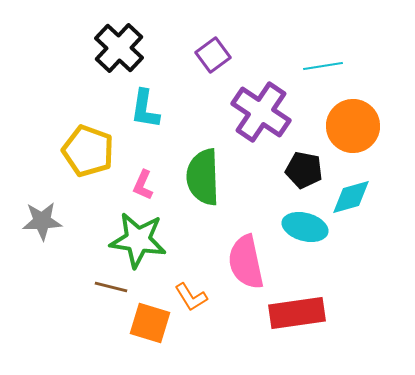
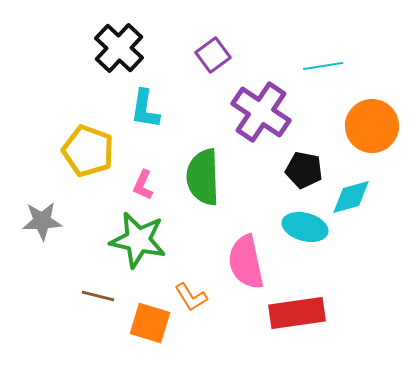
orange circle: moved 19 px right
green star: rotated 4 degrees clockwise
brown line: moved 13 px left, 9 px down
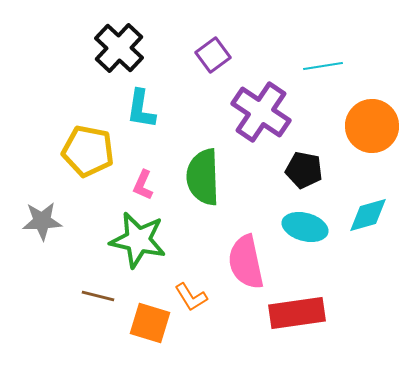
cyan L-shape: moved 4 px left
yellow pentagon: rotated 9 degrees counterclockwise
cyan diamond: moved 17 px right, 18 px down
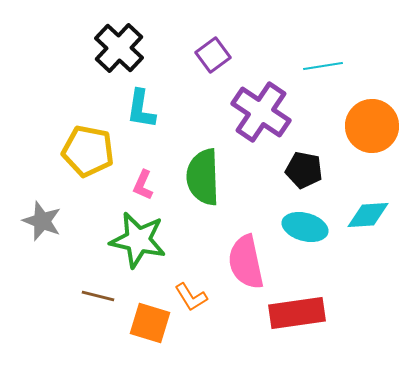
cyan diamond: rotated 12 degrees clockwise
gray star: rotated 24 degrees clockwise
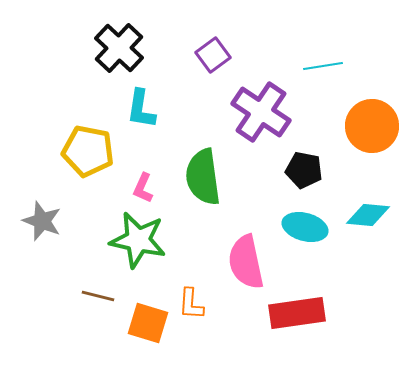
green semicircle: rotated 6 degrees counterclockwise
pink L-shape: moved 3 px down
cyan diamond: rotated 9 degrees clockwise
orange L-shape: moved 7 px down; rotated 36 degrees clockwise
orange square: moved 2 px left
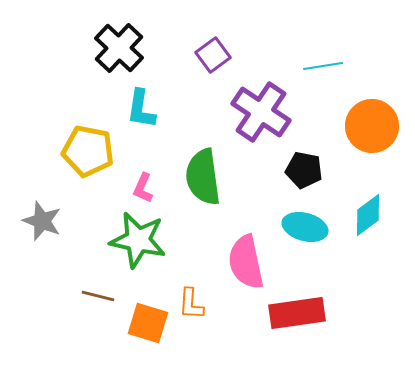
cyan diamond: rotated 42 degrees counterclockwise
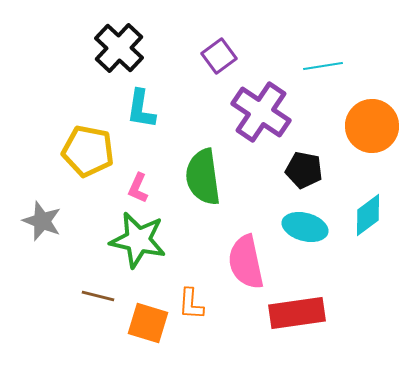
purple square: moved 6 px right, 1 px down
pink L-shape: moved 5 px left
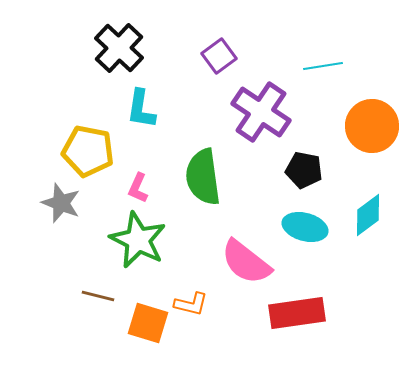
gray star: moved 19 px right, 18 px up
green star: rotated 14 degrees clockwise
pink semicircle: rotated 40 degrees counterclockwise
orange L-shape: rotated 80 degrees counterclockwise
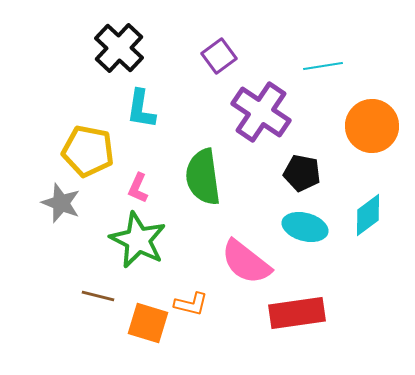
black pentagon: moved 2 px left, 3 px down
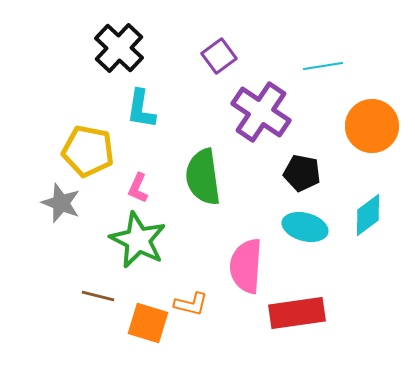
pink semicircle: moved 4 px down; rotated 56 degrees clockwise
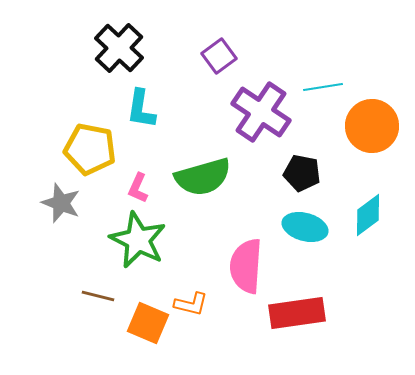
cyan line: moved 21 px down
yellow pentagon: moved 2 px right, 2 px up
green semicircle: rotated 98 degrees counterclockwise
orange square: rotated 6 degrees clockwise
